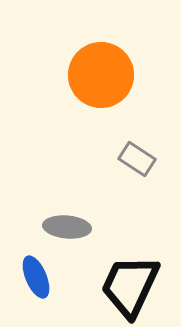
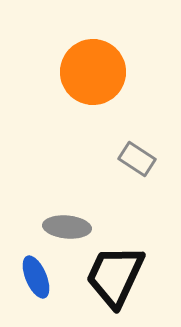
orange circle: moved 8 px left, 3 px up
black trapezoid: moved 15 px left, 10 px up
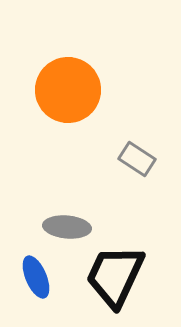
orange circle: moved 25 px left, 18 px down
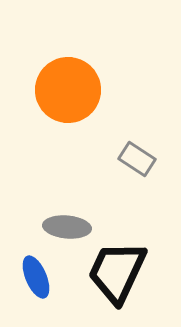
black trapezoid: moved 2 px right, 4 px up
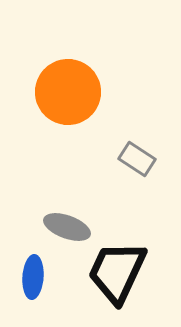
orange circle: moved 2 px down
gray ellipse: rotated 15 degrees clockwise
blue ellipse: moved 3 px left; rotated 27 degrees clockwise
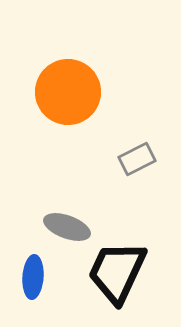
gray rectangle: rotated 60 degrees counterclockwise
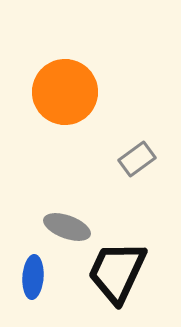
orange circle: moved 3 px left
gray rectangle: rotated 9 degrees counterclockwise
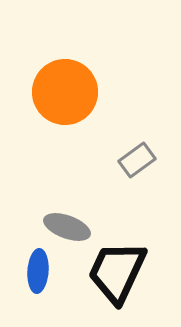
gray rectangle: moved 1 px down
blue ellipse: moved 5 px right, 6 px up
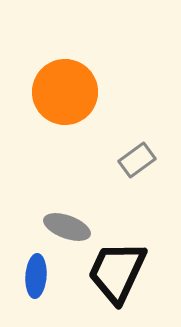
blue ellipse: moved 2 px left, 5 px down
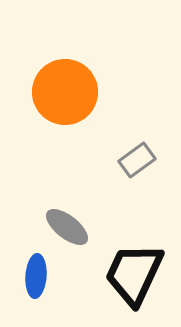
gray ellipse: rotated 18 degrees clockwise
black trapezoid: moved 17 px right, 2 px down
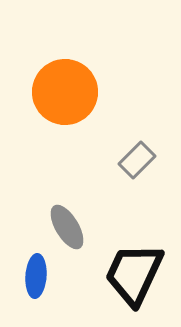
gray rectangle: rotated 9 degrees counterclockwise
gray ellipse: rotated 21 degrees clockwise
